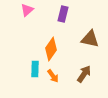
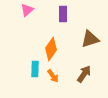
purple rectangle: rotated 14 degrees counterclockwise
brown triangle: rotated 30 degrees counterclockwise
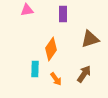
pink triangle: rotated 32 degrees clockwise
orange arrow: moved 3 px right, 3 px down
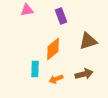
purple rectangle: moved 2 px left, 2 px down; rotated 21 degrees counterclockwise
brown triangle: moved 2 px left, 2 px down
orange diamond: moved 2 px right; rotated 15 degrees clockwise
brown arrow: rotated 42 degrees clockwise
orange arrow: rotated 104 degrees clockwise
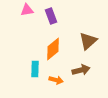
purple rectangle: moved 10 px left
brown triangle: rotated 24 degrees counterclockwise
brown arrow: moved 3 px left, 4 px up
orange arrow: moved 1 px down; rotated 144 degrees counterclockwise
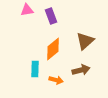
brown triangle: moved 3 px left
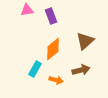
cyan rectangle: rotated 28 degrees clockwise
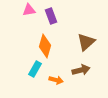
pink triangle: moved 2 px right
brown triangle: moved 1 px right, 1 px down
orange diamond: moved 8 px left, 3 px up; rotated 35 degrees counterclockwise
